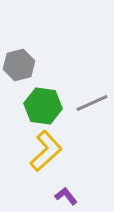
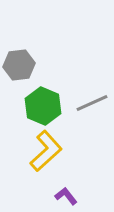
gray hexagon: rotated 8 degrees clockwise
green hexagon: rotated 15 degrees clockwise
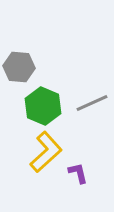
gray hexagon: moved 2 px down; rotated 12 degrees clockwise
yellow L-shape: moved 1 px down
purple L-shape: moved 12 px right, 23 px up; rotated 25 degrees clockwise
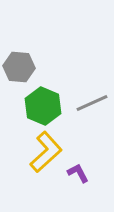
purple L-shape: rotated 15 degrees counterclockwise
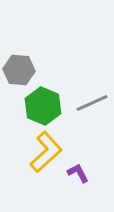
gray hexagon: moved 3 px down
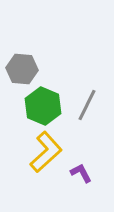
gray hexagon: moved 3 px right, 1 px up
gray line: moved 5 px left, 2 px down; rotated 40 degrees counterclockwise
purple L-shape: moved 3 px right
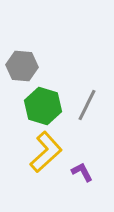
gray hexagon: moved 3 px up
green hexagon: rotated 6 degrees counterclockwise
purple L-shape: moved 1 px right, 1 px up
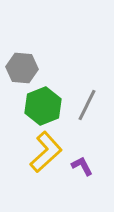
gray hexagon: moved 2 px down
green hexagon: rotated 21 degrees clockwise
purple L-shape: moved 6 px up
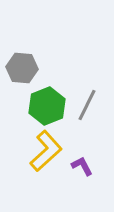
green hexagon: moved 4 px right
yellow L-shape: moved 1 px up
